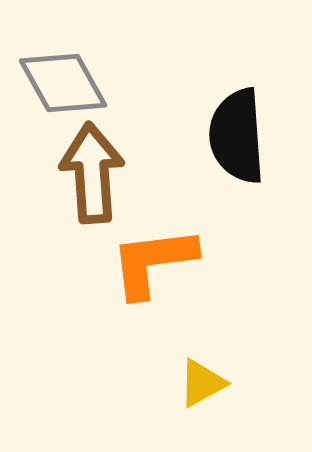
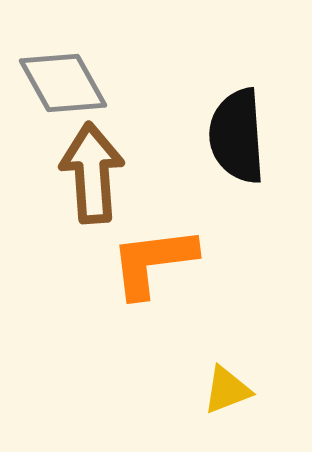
yellow triangle: moved 25 px right, 7 px down; rotated 8 degrees clockwise
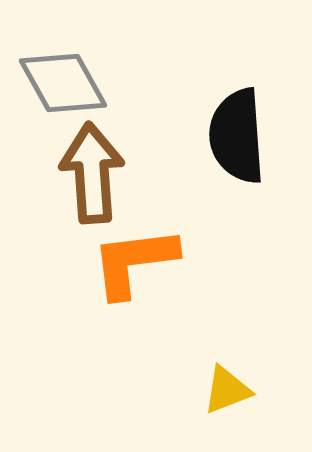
orange L-shape: moved 19 px left
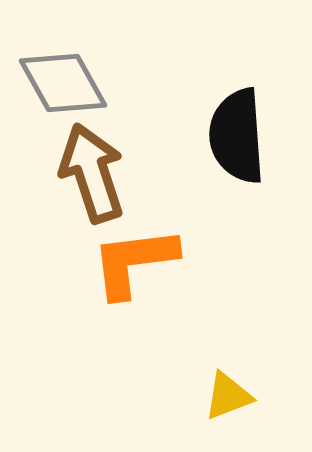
brown arrow: rotated 14 degrees counterclockwise
yellow triangle: moved 1 px right, 6 px down
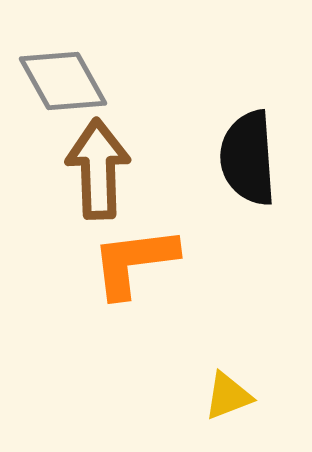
gray diamond: moved 2 px up
black semicircle: moved 11 px right, 22 px down
brown arrow: moved 6 px right, 4 px up; rotated 16 degrees clockwise
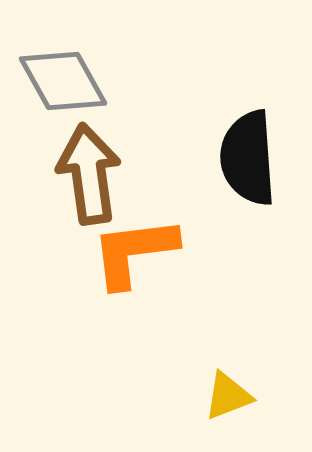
brown arrow: moved 9 px left, 5 px down; rotated 6 degrees counterclockwise
orange L-shape: moved 10 px up
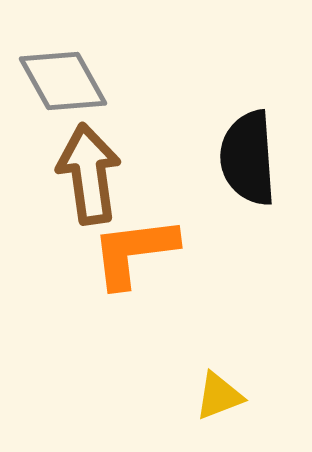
yellow triangle: moved 9 px left
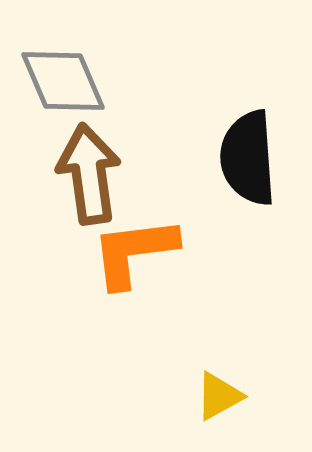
gray diamond: rotated 6 degrees clockwise
yellow triangle: rotated 8 degrees counterclockwise
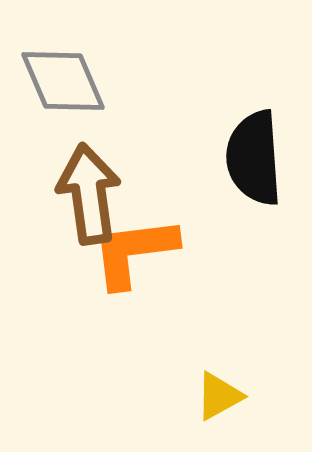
black semicircle: moved 6 px right
brown arrow: moved 20 px down
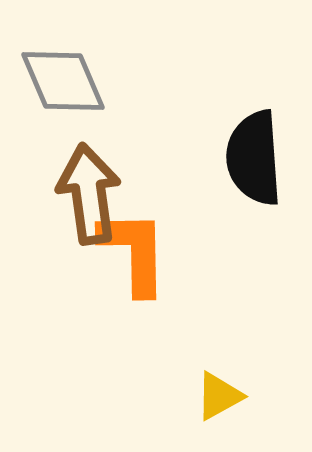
orange L-shape: rotated 96 degrees clockwise
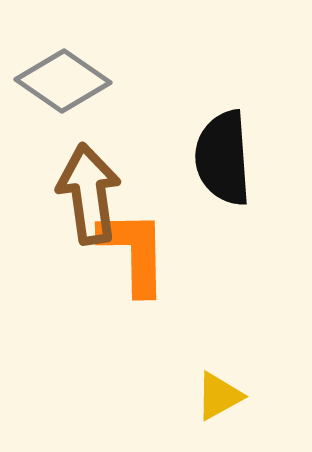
gray diamond: rotated 32 degrees counterclockwise
black semicircle: moved 31 px left
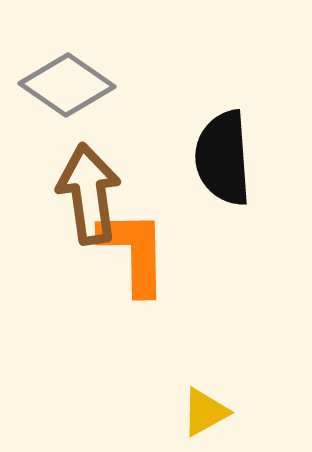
gray diamond: moved 4 px right, 4 px down
yellow triangle: moved 14 px left, 16 px down
